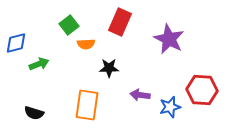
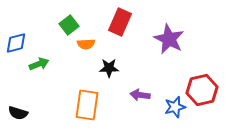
red hexagon: rotated 16 degrees counterclockwise
blue star: moved 5 px right
black semicircle: moved 16 px left
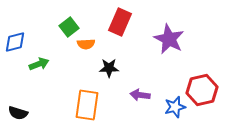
green square: moved 2 px down
blue diamond: moved 1 px left, 1 px up
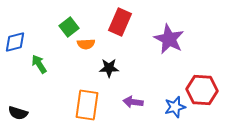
green arrow: rotated 102 degrees counterclockwise
red hexagon: rotated 16 degrees clockwise
purple arrow: moved 7 px left, 7 px down
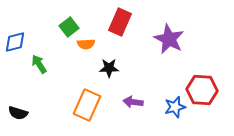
orange rectangle: rotated 16 degrees clockwise
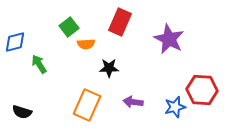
black semicircle: moved 4 px right, 1 px up
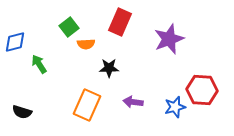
purple star: rotated 24 degrees clockwise
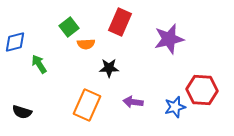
purple star: rotated 8 degrees clockwise
